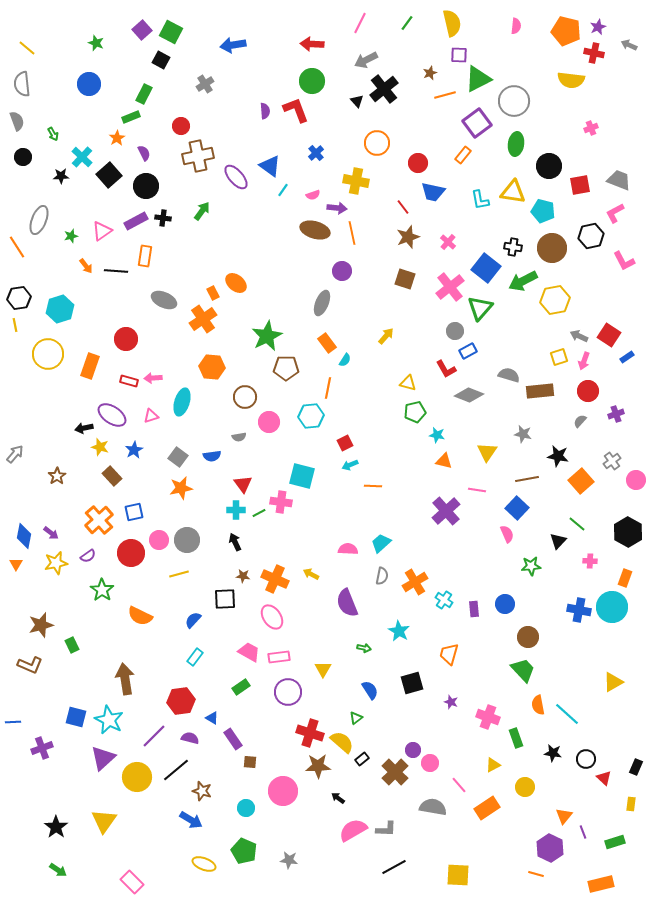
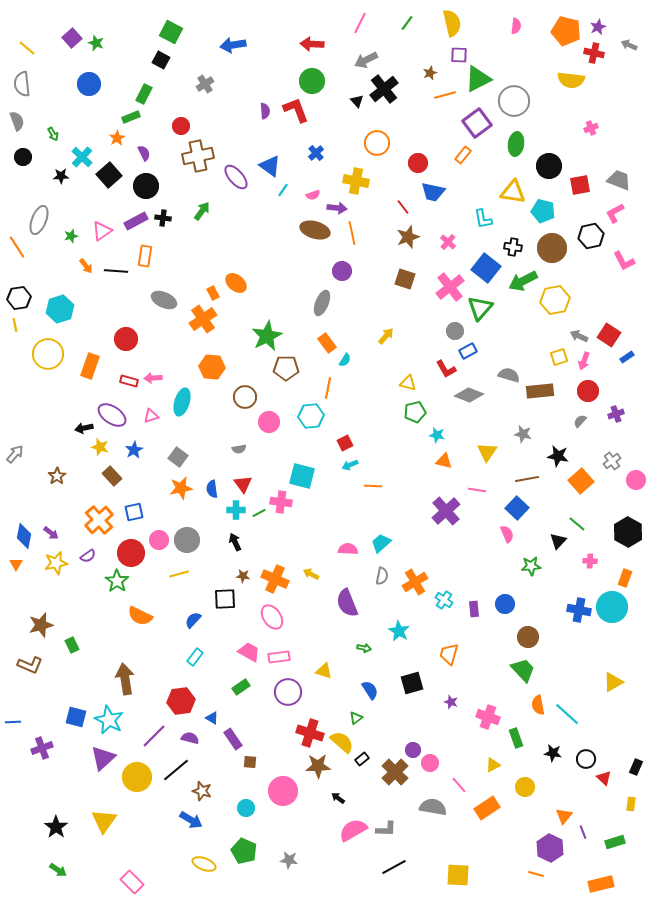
purple square at (142, 30): moved 70 px left, 8 px down
cyan L-shape at (480, 200): moved 3 px right, 19 px down
gray semicircle at (239, 437): moved 12 px down
blue semicircle at (212, 456): moved 33 px down; rotated 90 degrees clockwise
green star at (102, 590): moved 15 px right, 9 px up
yellow triangle at (323, 669): moved 1 px right, 2 px down; rotated 42 degrees counterclockwise
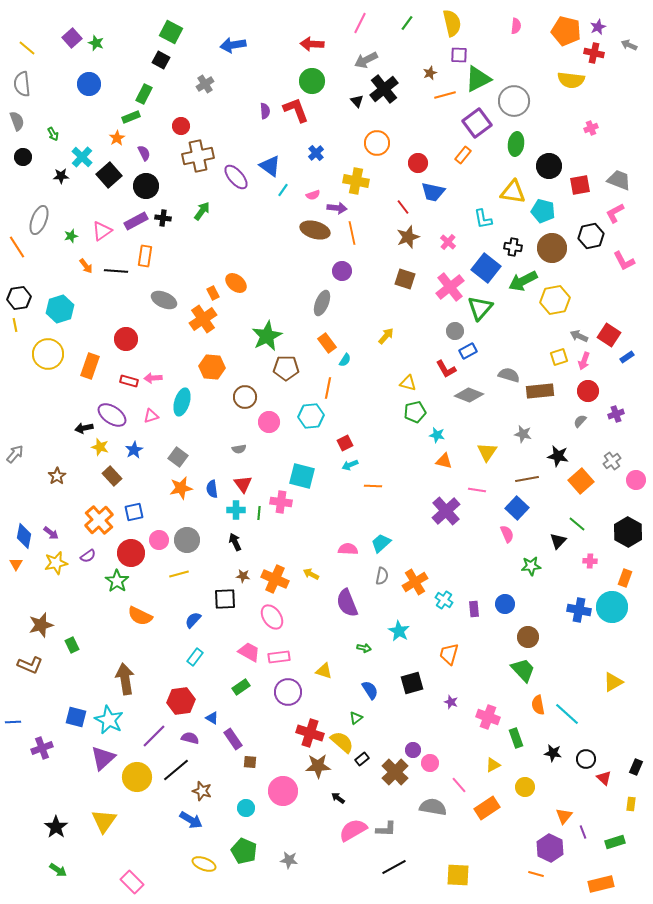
green line at (259, 513): rotated 56 degrees counterclockwise
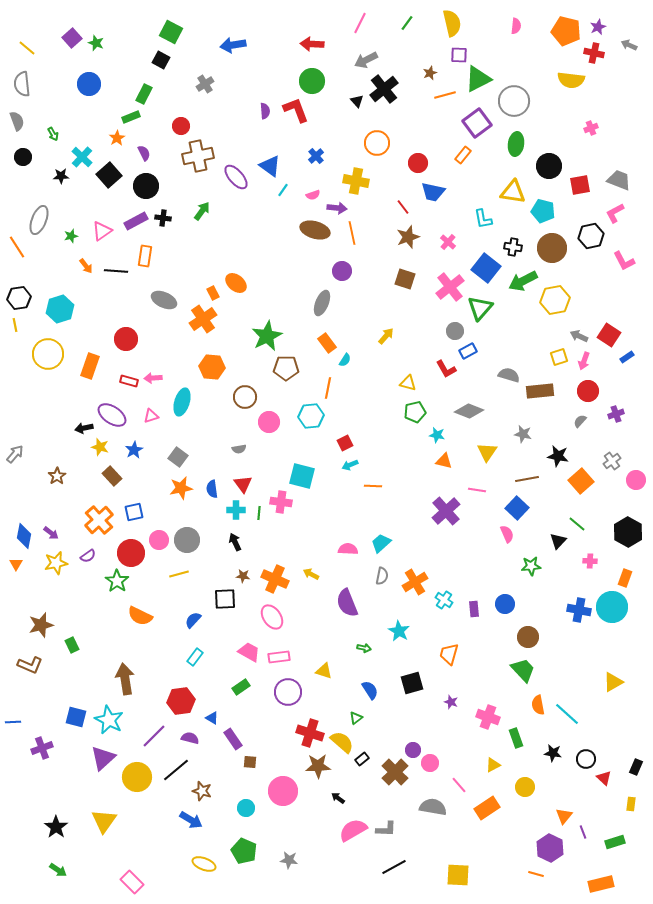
blue cross at (316, 153): moved 3 px down
gray diamond at (469, 395): moved 16 px down
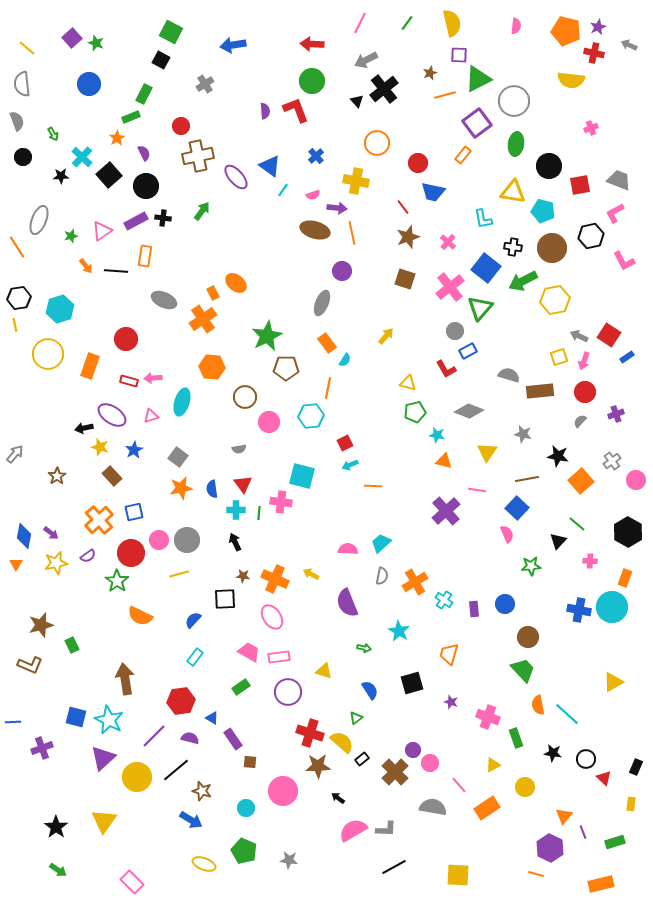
red circle at (588, 391): moved 3 px left, 1 px down
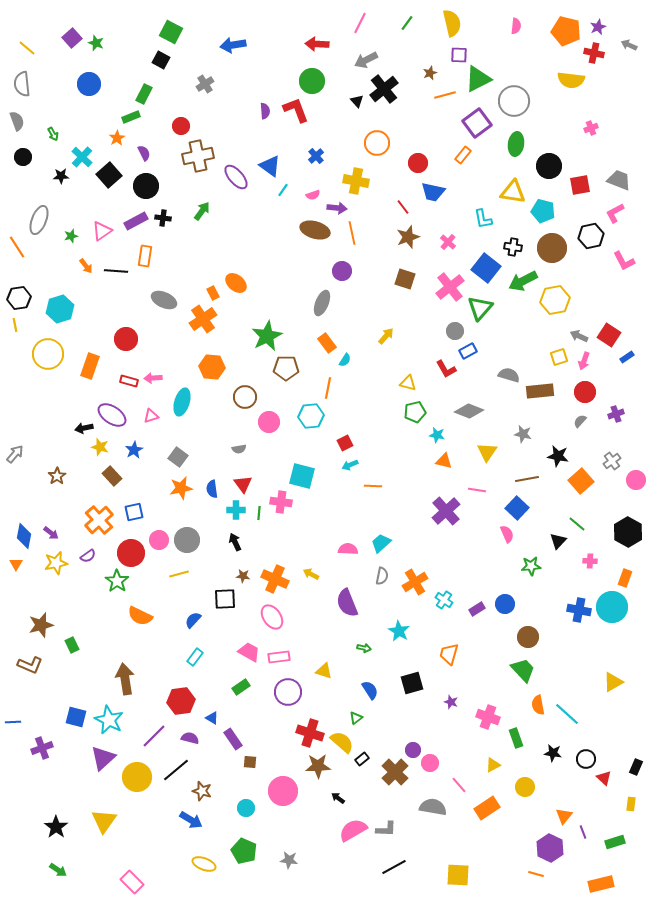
red arrow at (312, 44): moved 5 px right
purple rectangle at (474, 609): moved 3 px right; rotated 63 degrees clockwise
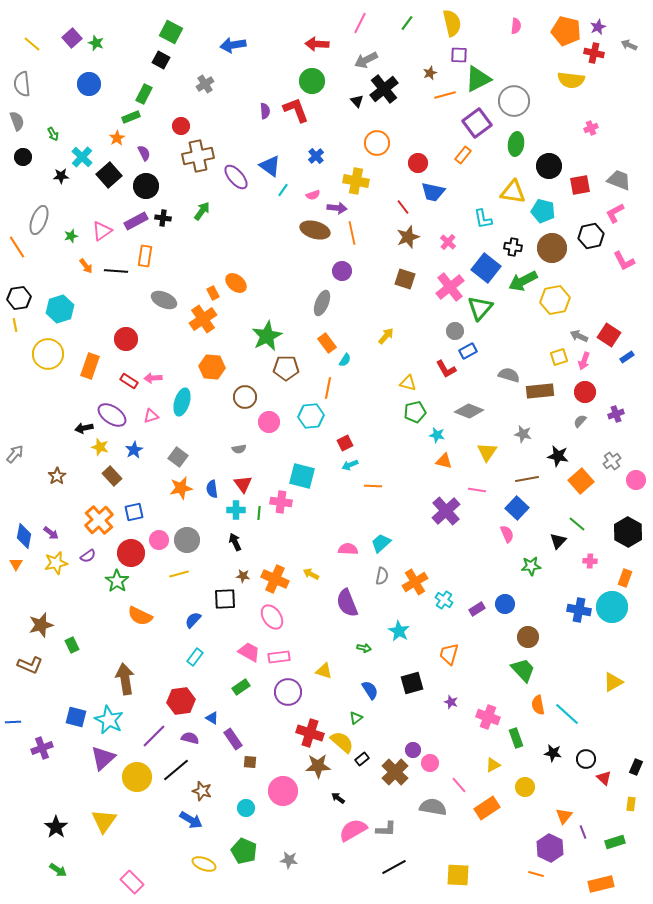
yellow line at (27, 48): moved 5 px right, 4 px up
red rectangle at (129, 381): rotated 18 degrees clockwise
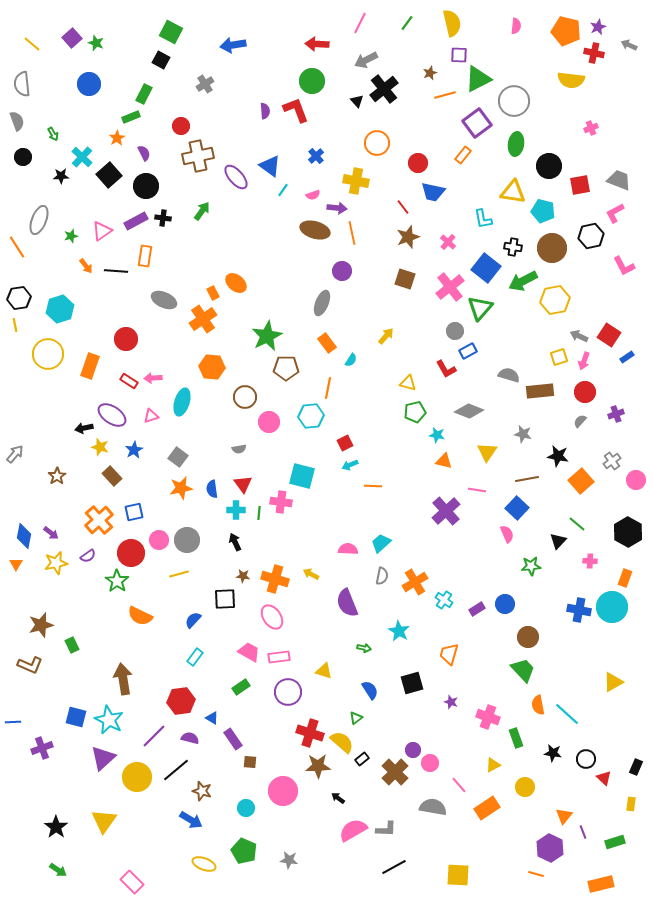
pink L-shape at (624, 261): moved 5 px down
cyan semicircle at (345, 360): moved 6 px right
orange cross at (275, 579): rotated 8 degrees counterclockwise
brown arrow at (125, 679): moved 2 px left
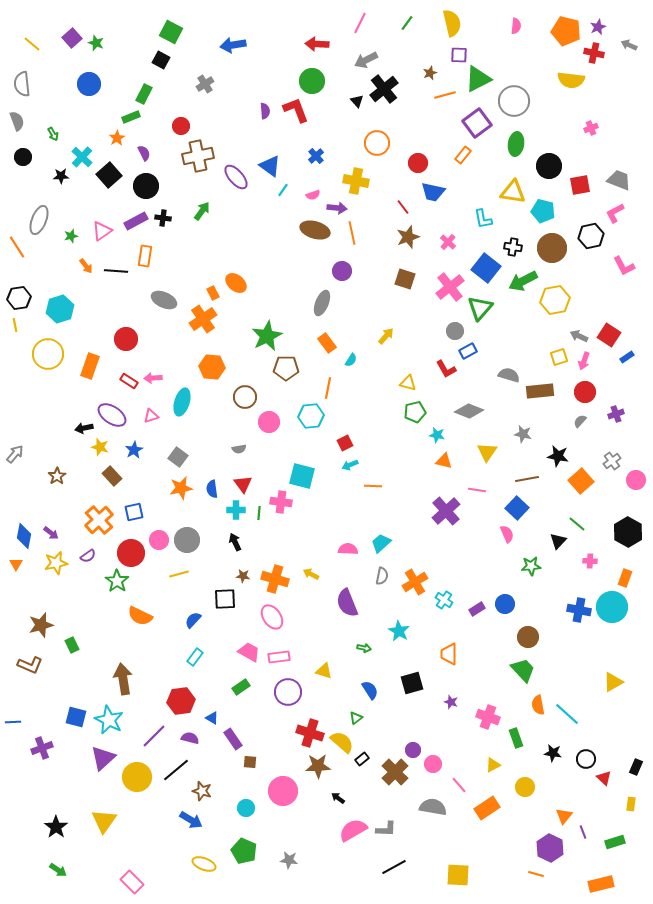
orange trapezoid at (449, 654): rotated 15 degrees counterclockwise
pink circle at (430, 763): moved 3 px right, 1 px down
